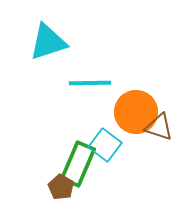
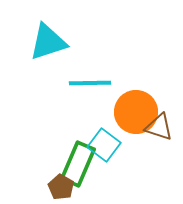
cyan square: moved 1 px left
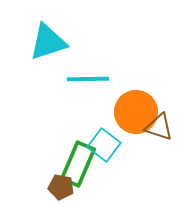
cyan line: moved 2 px left, 4 px up
brown pentagon: rotated 20 degrees counterclockwise
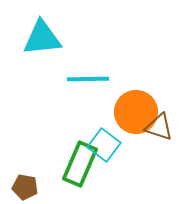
cyan triangle: moved 6 px left, 4 px up; rotated 12 degrees clockwise
green rectangle: moved 2 px right
brown pentagon: moved 36 px left
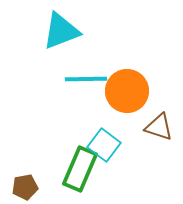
cyan triangle: moved 19 px right, 7 px up; rotated 15 degrees counterclockwise
cyan line: moved 2 px left
orange circle: moved 9 px left, 21 px up
green rectangle: moved 5 px down
brown pentagon: rotated 20 degrees counterclockwise
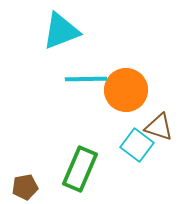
orange circle: moved 1 px left, 1 px up
cyan square: moved 33 px right
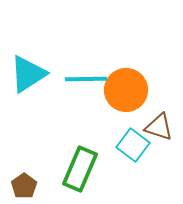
cyan triangle: moved 33 px left, 43 px down; rotated 12 degrees counterclockwise
cyan square: moved 4 px left
brown pentagon: moved 1 px left, 1 px up; rotated 25 degrees counterclockwise
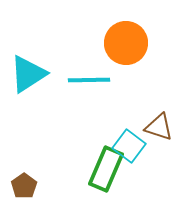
cyan line: moved 3 px right, 1 px down
orange circle: moved 47 px up
cyan square: moved 4 px left, 1 px down
green rectangle: moved 26 px right
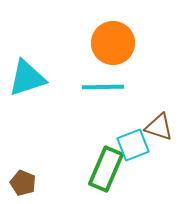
orange circle: moved 13 px left
cyan triangle: moved 1 px left, 4 px down; rotated 15 degrees clockwise
cyan line: moved 14 px right, 7 px down
cyan square: moved 4 px right, 1 px up; rotated 32 degrees clockwise
brown pentagon: moved 1 px left, 3 px up; rotated 15 degrees counterclockwise
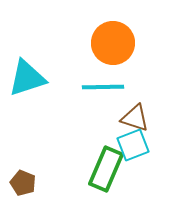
brown triangle: moved 24 px left, 9 px up
